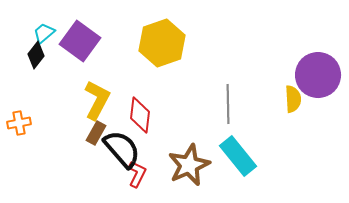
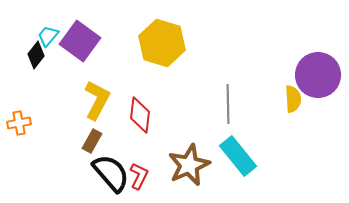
cyan trapezoid: moved 4 px right, 3 px down; rotated 10 degrees counterclockwise
yellow hexagon: rotated 24 degrees counterclockwise
brown rectangle: moved 4 px left, 8 px down
black semicircle: moved 11 px left, 24 px down
red L-shape: moved 2 px right, 2 px down
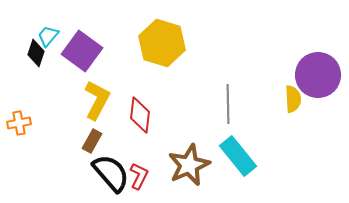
purple square: moved 2 px right, 10 px down
black diamond: moved 2 px up; rotated 20 degrees counterclockwise
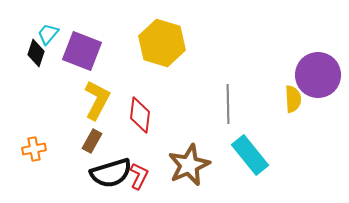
cyan trapezoid: moved 2 px up
purple square: rotated 15 degrees counterclockwise
orange cross: moved 15 px right, 26 px down
cyan rectangle: moved 12 px right, 1 px up
black semicircle: rotated 114 degrees clockwise
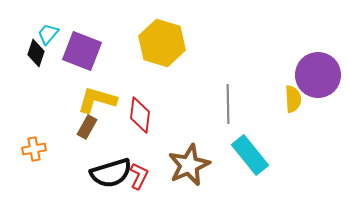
yellow L-shape: rotated 102 degrees counterclockwise
brown rectangle: moved 5 px left, 14 px up
